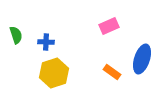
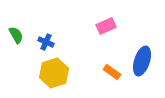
pink rectangle: moved 3 px left
green semicircle: rotated 12 degrees counterclockwise
blue cross: rotated 21 degrees clockwise
blue ellipse: moved 2 px down
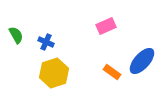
blue ellipse: rotated 24 degrees clockwise
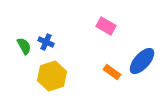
pink rectangle: rotated 54 degrees clockwise
green semicircle: moved 8 px right, 11 px down
yellow hexagon: moved 2 px left, 3 px down
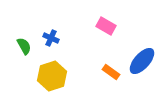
blue cross: moved 5 px right, 4 px up
orange rectangle: moved 1 px left
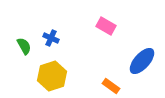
orange rectangle: moved 14 px down
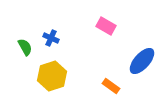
green semicircle: moved 1 px right, 1 px down
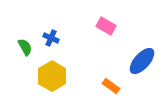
yellow hexagon: rotated 12 degrees counterclockwise
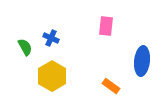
pink rectangle: rotated 66 degrees clockwise
blue ellipse: rotated 36 degrees counterclockwise
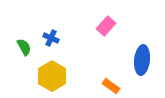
pink rectangle: rotated 36 degrees clockwise
green semicircle: moved 1 px left
blue ellipse: moved 1 px up
